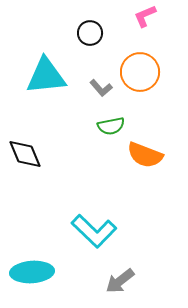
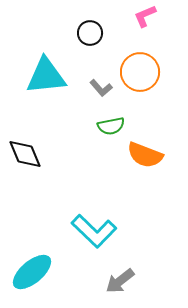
cyan ellipse: rotated 36 degrees counterclockwise
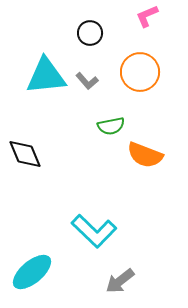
pink L-shape: moved 2 px right
gray L-shape: moved 14 px left, 7 px up
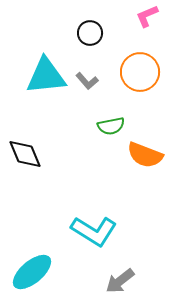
cyan L-shape: rotated 12 degrees counterclockwise
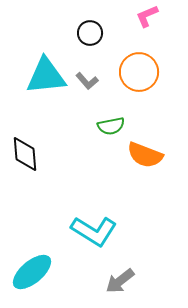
orange circle: moved 1 px left
black diamond: rotated 18 degrees clockwise
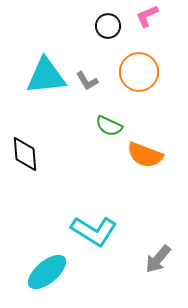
black circle: moved 18 px right, 7 px up
gray L-shape: rotated 10 degrees clockwise
green semicircle: moved 2 px left; rotated 36 degrees clockwise
cyan ellipse: moved 15 px right
gray arrow: moved 38 px right, 22 px up; rotated 12 degrees counterclockwise
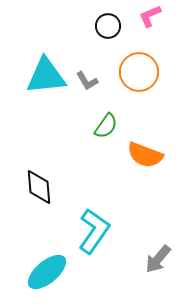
pink L-shape: moved 3 px right
green semicircle: moved 3 px left; rotated 80 degrees counterclockwise
black diamond: moved 14 px right, 33 px down
cyan L-shape: rotated 87 degrees counterclockwise
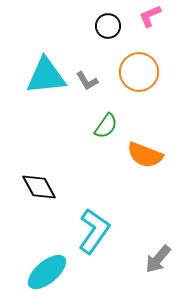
black diamond: rotated 24 degrees counterclockwise
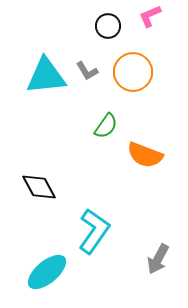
orange circle: moved 6 px left
gray L-shape: moved 10 px up
gray arrow: rotated 12 degrees counterclockwise
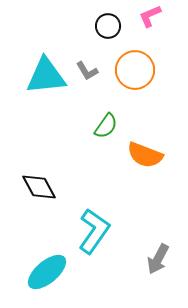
orange circle: moved 2 px right, 2 px up
